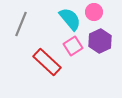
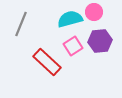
cyan semicircle: rotated 65 degrees counterclockwise
purple hexagon: rotated 20 degrees clockwise
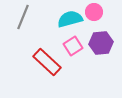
gray line: moved 2 px right, 7 px up
purple hexagon: moved 1 px right, 2 px down
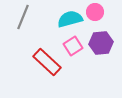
pink circle: moved 1 px right
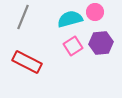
red rectangle: moved 20 px left; rotated 16 degrees counterclockwise
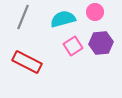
cyan semicircle: moved 7 px left
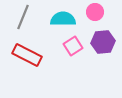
cyan semicircle: rotated 15 degrees clockwise
purple hexagon: moved 2 px right, 1 px up
red rectangle: moved 7 px up
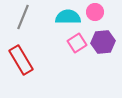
cyan semicircle: moved 5 px right, 2 px up
pink square: moved 4 px right, 3 px up
red rectangle: moved 6 px left, 5 px down; rotated 32 degrees clockwise
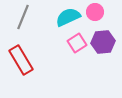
cyan semicircle: rotated 25 degrees counterclockwise
